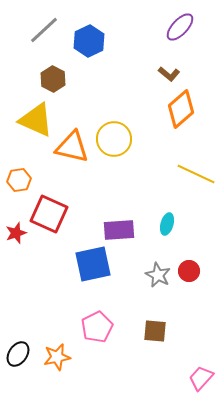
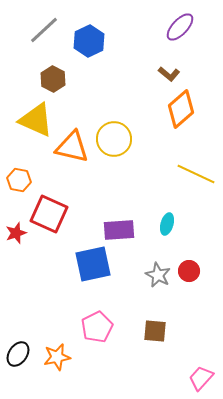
orange hexagon: rotated 20 degrees clockwise
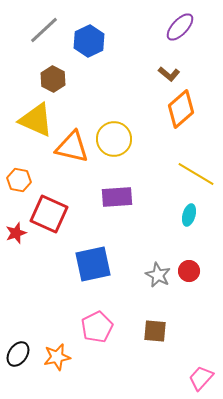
yellow line: rotated 6 degrees clockwise
cyan ellipse: moved 22 px right, 9 px up
purple rectangle: moved 2 px left, 33 px up
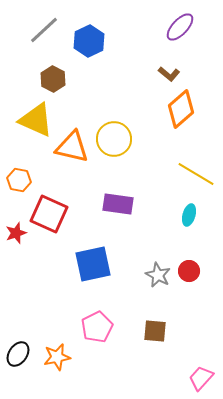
purple rectangle: moved 1 px right, 7 px down; rotated 12 degrees clockwise
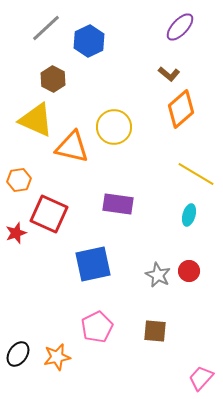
gray line: moved 2 px right, 2 px up
yellow circle: moved 12 px up
orange hexagon: rotated 20 degrees counterclockwise
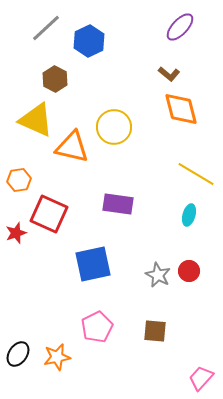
brown hexagon: moved 2 px right
orange diamond: rotated 63 degrees counterclockwise
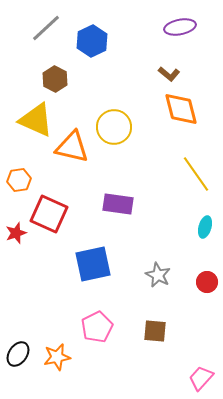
purple ellipse: rotated 36 degrees clockwise
blue hexagon: moved 3 px right
yellow line: rotated 24 degrees clockwise
cyan ellipse: moved 16 px right, 12 px down
red circle: moved 18 px right, 11 px down
